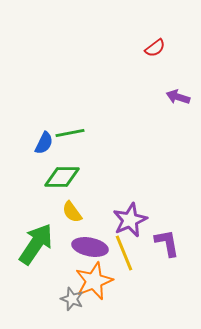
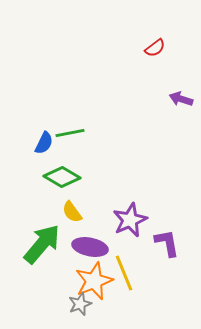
purple arrow: moved 3 px right, 2 px down
green diamond: rotated 30 degrees clockwise
green arrow: moved 6 px right; rotated 6 degrees clockwise
yellow line: moved 20 px down
gray star: moved 8 px right, 5 px down; rotated 30 degrees clockwise
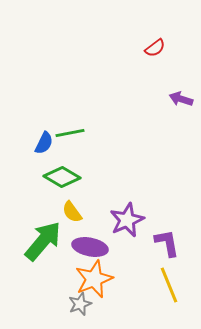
purple star: moved 3 px left
green arrow: moved 1 px right, 3 px up
yellow line: moved 45 px right, 12 px down
orange star: moved 2 px up
